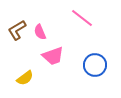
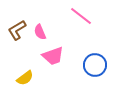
pink line: moved 1 px left, 2 px up
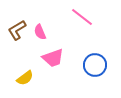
pink line: moved 1 px right, 1 px down
pink trapezoid: moved 2 px down
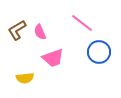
pink line: moved 6 px down
blue circle: moved 4 px right, 13 px up
yellow semicircle: rotated 30 degrees clockwise
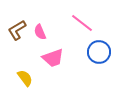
yellow semicircle: rotated 120 degrees counterclockwise
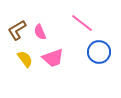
yellow semicircle: moved 19 px up
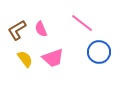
pink semicircle: moved 1 px right, 3 px up
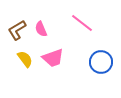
blue circle: moved 2 px right, 10 px down
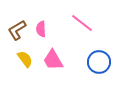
pink semicircle: rotated 21 degrees clockwise
pink trapezoid: moved 2 px down; rotated 80 degrees clockwise
blue circle: moved 2 px left
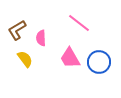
pink line: moved 3 px left
pink semicircle: moved 9 px down
pink trapezoid: moved 17 px right, 2 px up
